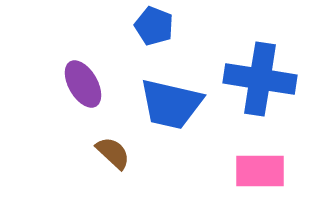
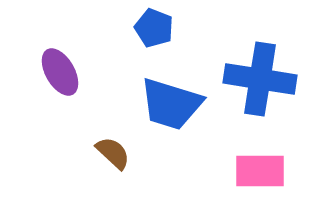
blue pentagon: moved 2 px down
purple ellipse: moved 23 px left, 12 px up
blue trapezoid: rotated 4 degrees clockwise
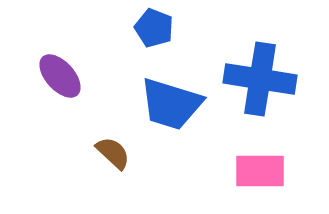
purple ellipse: moved 4 px down; rotated 12 degrees counterclockwise
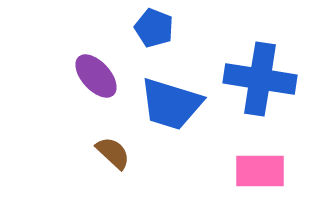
purple ellipse: moved 36 px right
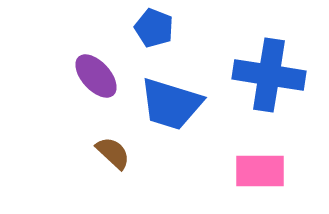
blue cross: moved 9 px right, 4 px up
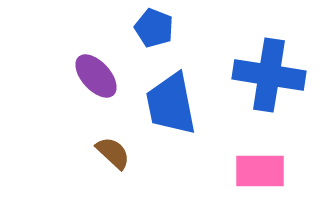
blue trapezoid: rotated 62 degrees clockwise
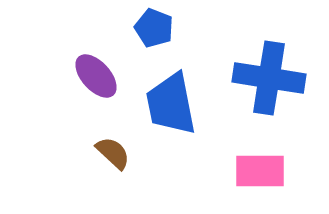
blue cross: moved 3 px down
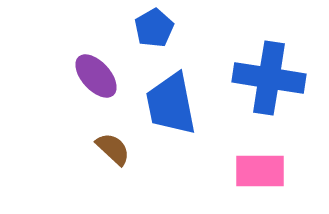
blue pentagon: rotated 21 degrees clockwise
brown semicircle: moved 4 px up
